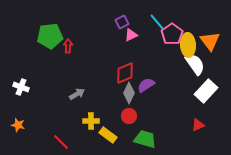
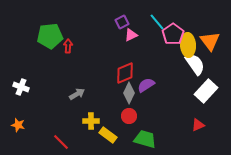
pink pentagon: moved 1 px right
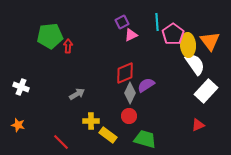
cyan line: rotated 36 degrees clockwise
gray diamond: moved 1 px right
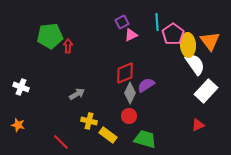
yellow cross: moved 2 px left; rotated 14 degrees clockwise
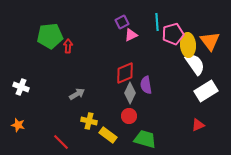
pink pentagon: rotated 20 degrees clockwise
purple semicircle: rotated 66 degrees counterclockwise
white rectangle: rotated 15 degrees clockwise
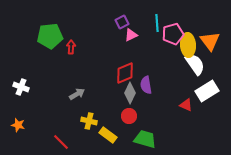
cyan line: moved 1 px down
red arrow: moved 3 px right, 1 px down
white rectangle: moved 1 px right
red triangle: moved 12 px left, 20 px up; rotated 48 degrees clockwise
